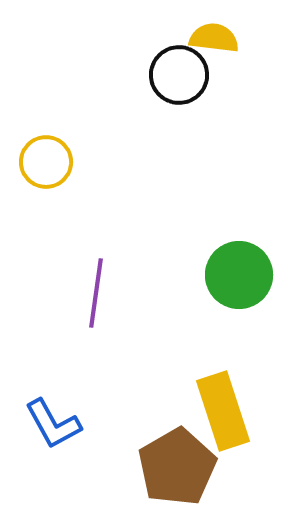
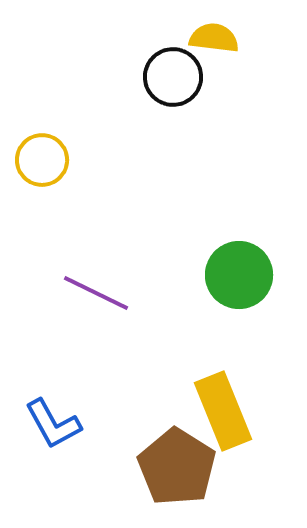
black circle: moved 6 px left, 2 px down
yellow circle: moved 4 px left, 2 px up
purple line: rotated 72 degrees counterclockwise
yellow rectangle: rotated 4 degrees counterclockwise
brown pentagon: rotated 10 degrees counterclockwise
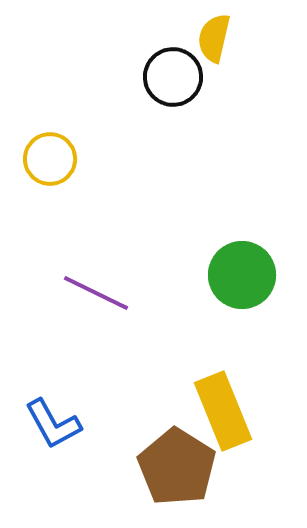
yellow semicircle: rotated 84 degrees counterclockwise
yellow circle: moved 8 px right, 1 px up
green circle: moved 3 px right
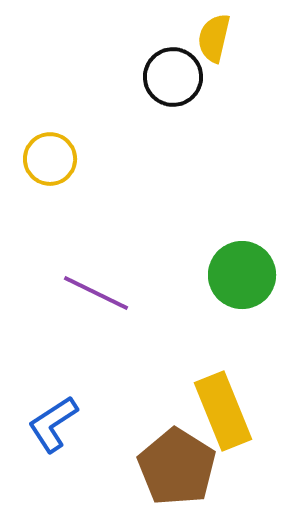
blue L-shape: rotated 86 degrees clockwise
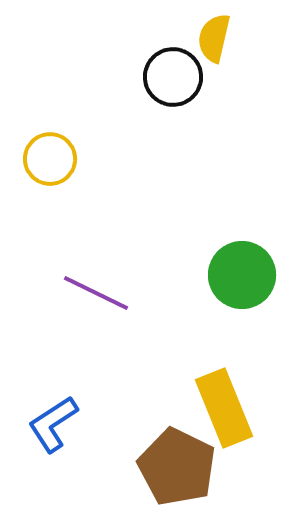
yellow rectangle: moved 1 px right, 3 px up
brown pentagon: rotated 6 degrees counterclockwise
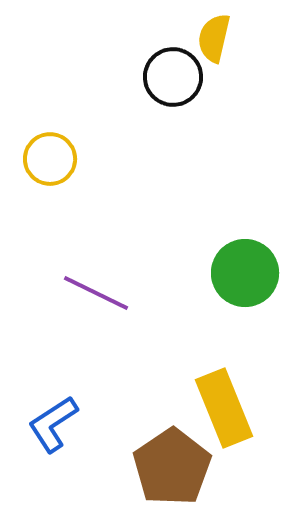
green circle: moved 3 px right, 2 px up
brown pentagon: moved 5 px left; rotated 12 degrees clockwise
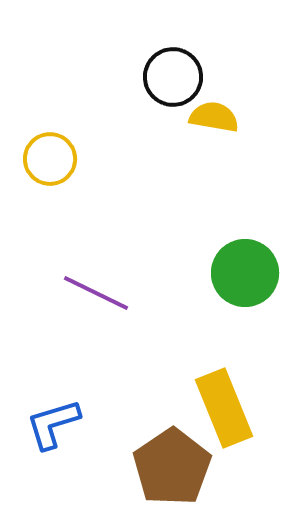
yellow semicircle: moved 79 px down; rotated 87 degrees clockwise
blue L-shape: rotated 16 degrees clockwise
